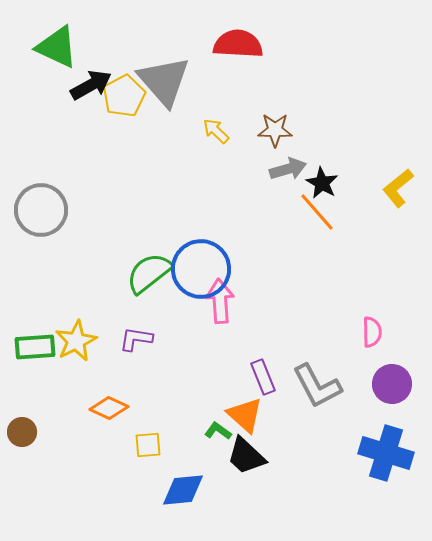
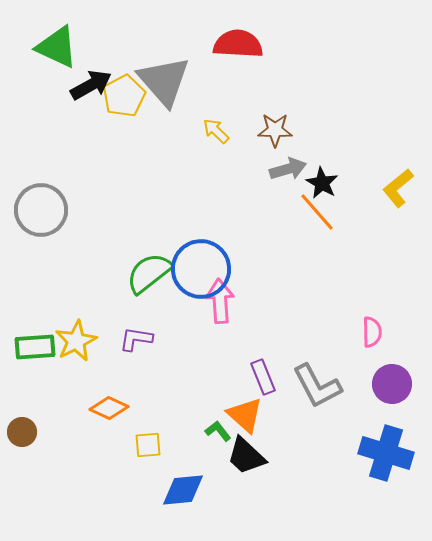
green L-shape: rotated 16 degrees clockwise
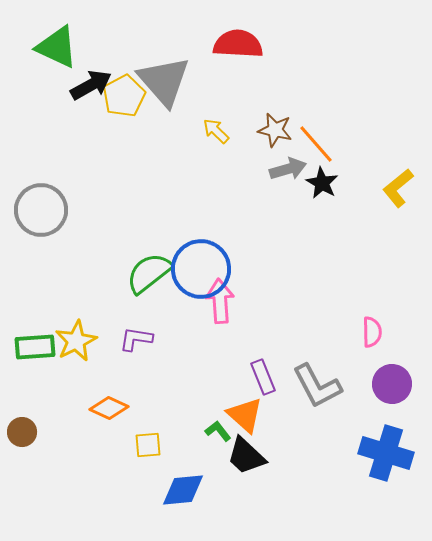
brown star: rotated 12 degrees clockwise
orange line: moved 1 px left, 68 px up
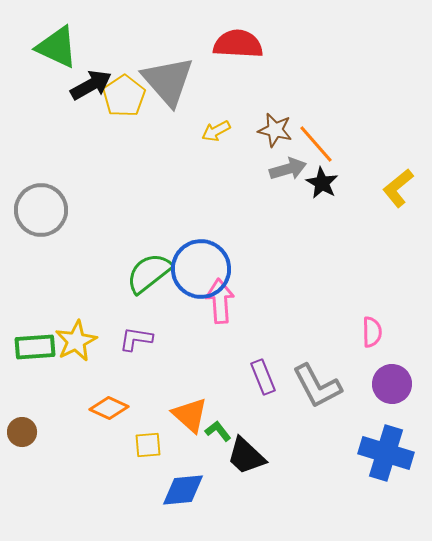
gray triangle: moved 4 px right
yellow pentagon: rotated 6 degrees counterclockwise
yellow arrow: rotated 72 degrees counterclockwise
orange triangle: moved 55 px left
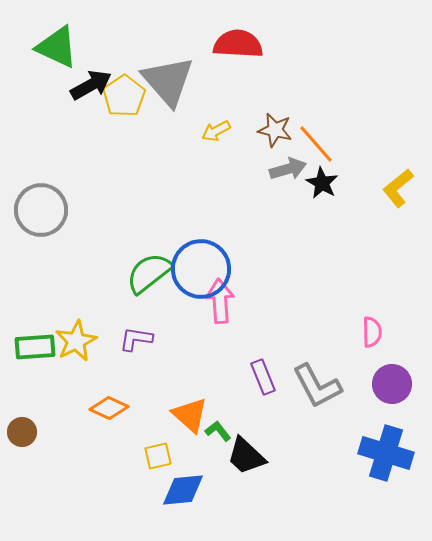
yellow square: moved 10 px right, 11 px down; rotated 8 degrees counterclockwise
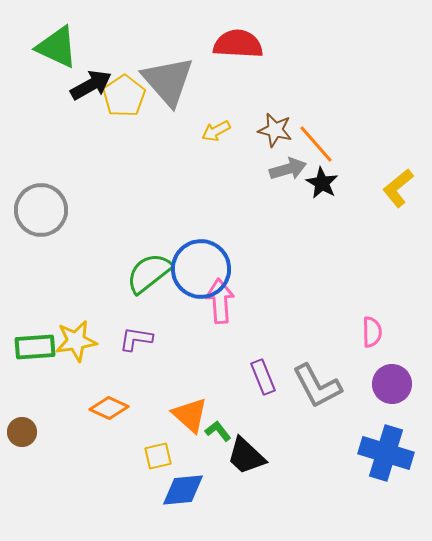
yellow star: rotated 18 degrees clockwise
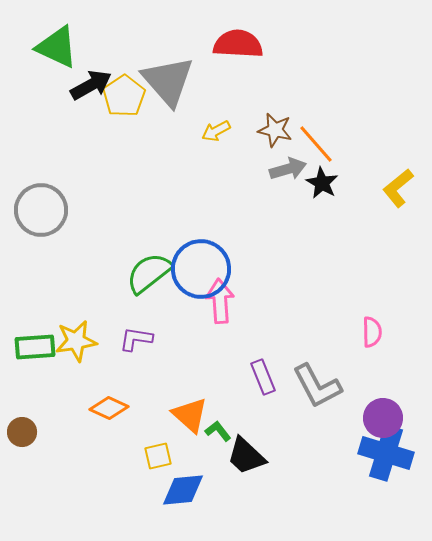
purple circle: moved 9 px left, 34 px down
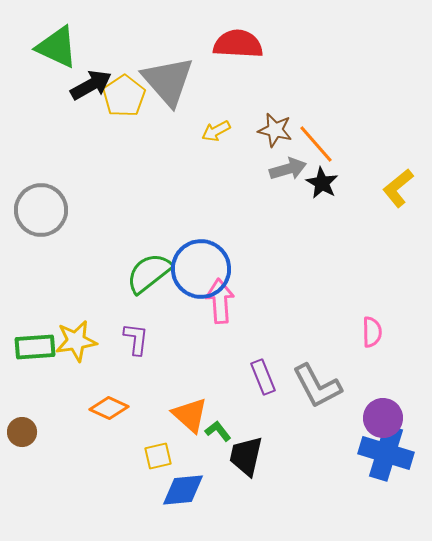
purple L-shape: rotated 88 degrees clockwise
black trapezoid: rotated 60 degrees clockwise
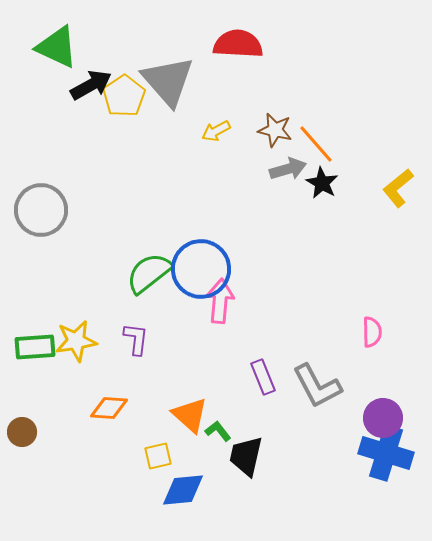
pink arrow: rotated 9 degrees clockwise
orange diamond: rotated 21 degrees counterclockwise
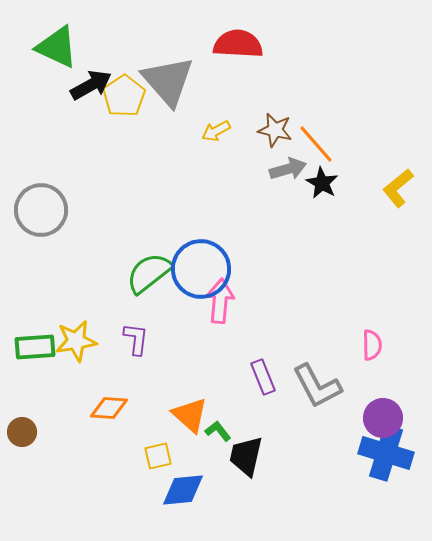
pink semicircle: moved 13 px down
